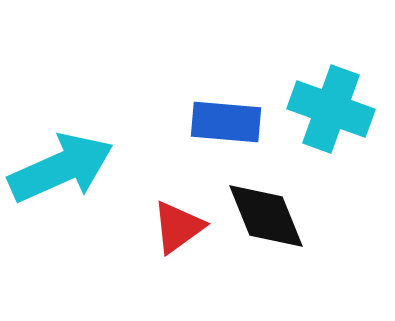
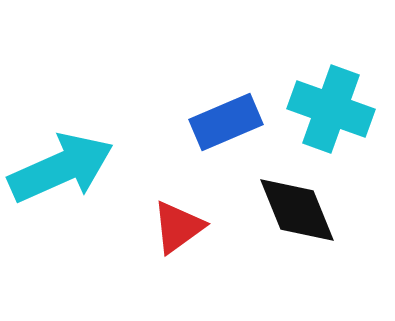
blue rectangle: rotated 28 degrees counterclockwise
black diamond: moved 31 px right, 6 px up
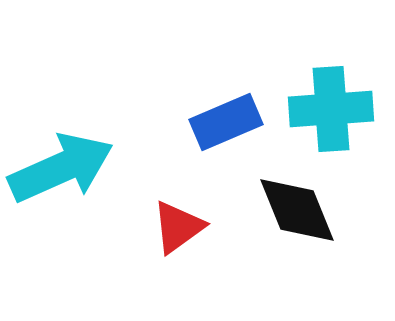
cyan cross: rotated 24 degrees counterclockwise
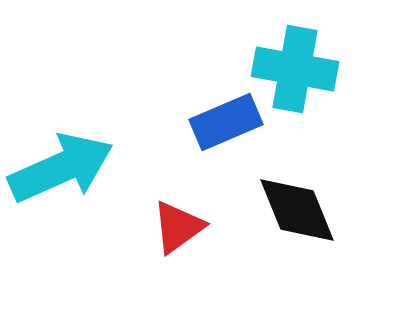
cyan cross: moved 36 px left, 40 px up; rotated 14 degrees clockwise
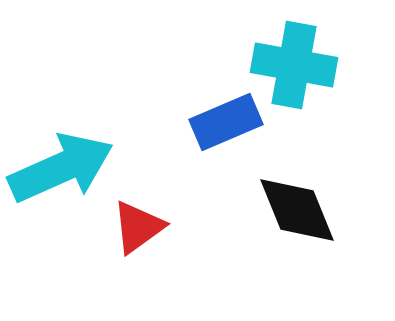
cyan cross: moved 1 px left, 4 px up
red triangle: moved 40 px left
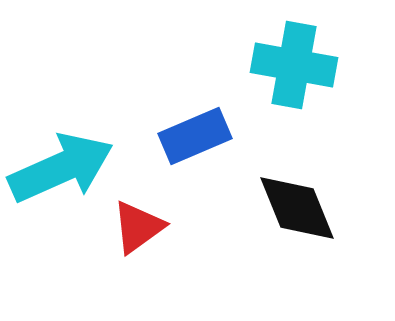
blue rectangle: moved 31 px left, 14 px down
black diamond: moved 2 px up
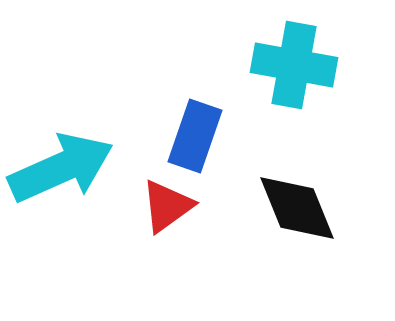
blue rectangle: rotated 48 degrees counterclockwise
red triangle: moved 29 px right, 21 px up
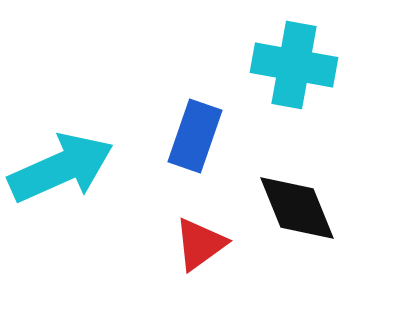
red triangle: moved 33 px right, 38 px down
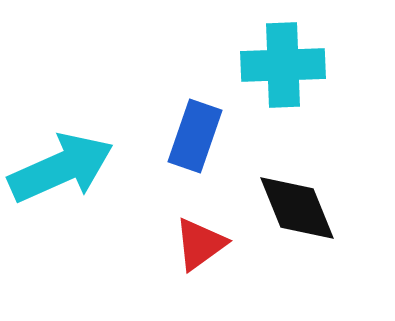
cyan cross: moved 11 px left; rotated 12 degrees counterclockwise
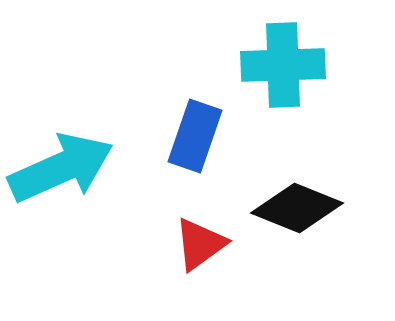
black diamond: rotated 46 degrees counterclockwise
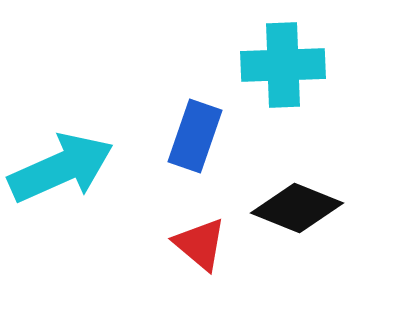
red triangle: rotated 44 degrees counterclockwise
